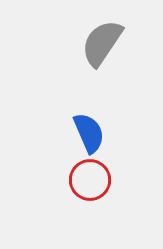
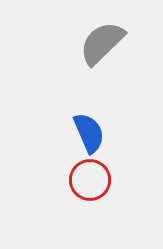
gray semicircle: rotated 12 degrees clockwise
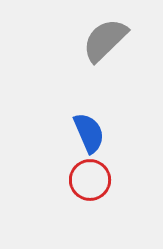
gray semicircle: moved 3 px right, 3 px up
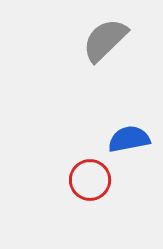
blue semicircle: moved 40 px right, 6 px down; rotated 78 degrees counterclockwise
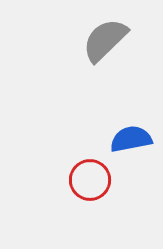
blue semicircle: moved 2 px right
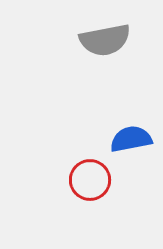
gray semicircle: rotated 147 degrees counterclockwise
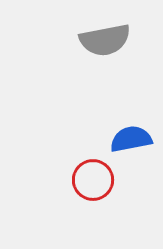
red circle: moved 3 px right
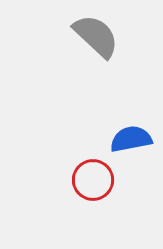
gray semicircle: moved 9 px left, 4 px up; rotated 126 degrees counterclockwise
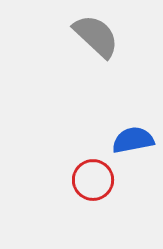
blue semicircle: moved 2 px right, 1 px down
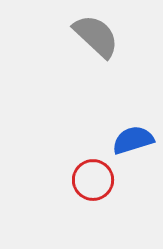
blue semicircle: rotated 6 degrees counterclockwise
